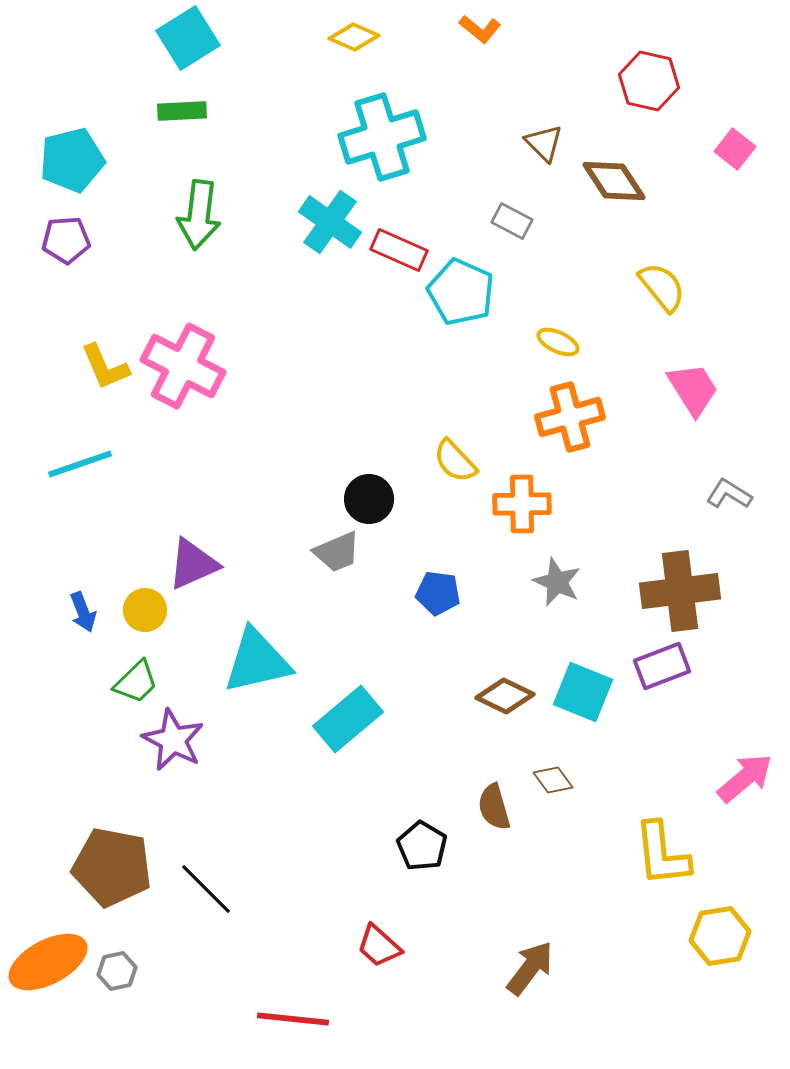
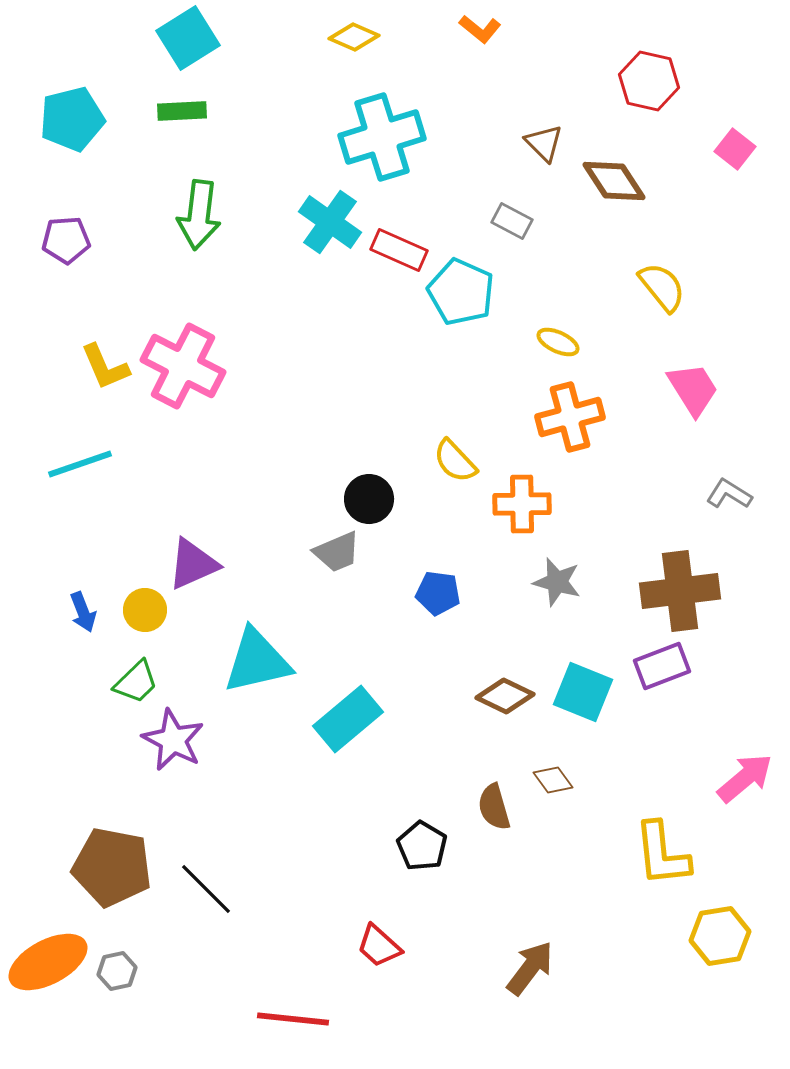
cyan pentagon at (72, 160): moved 41 px up
gray star at (557, 582): rotated 9 degrees counterclockwise
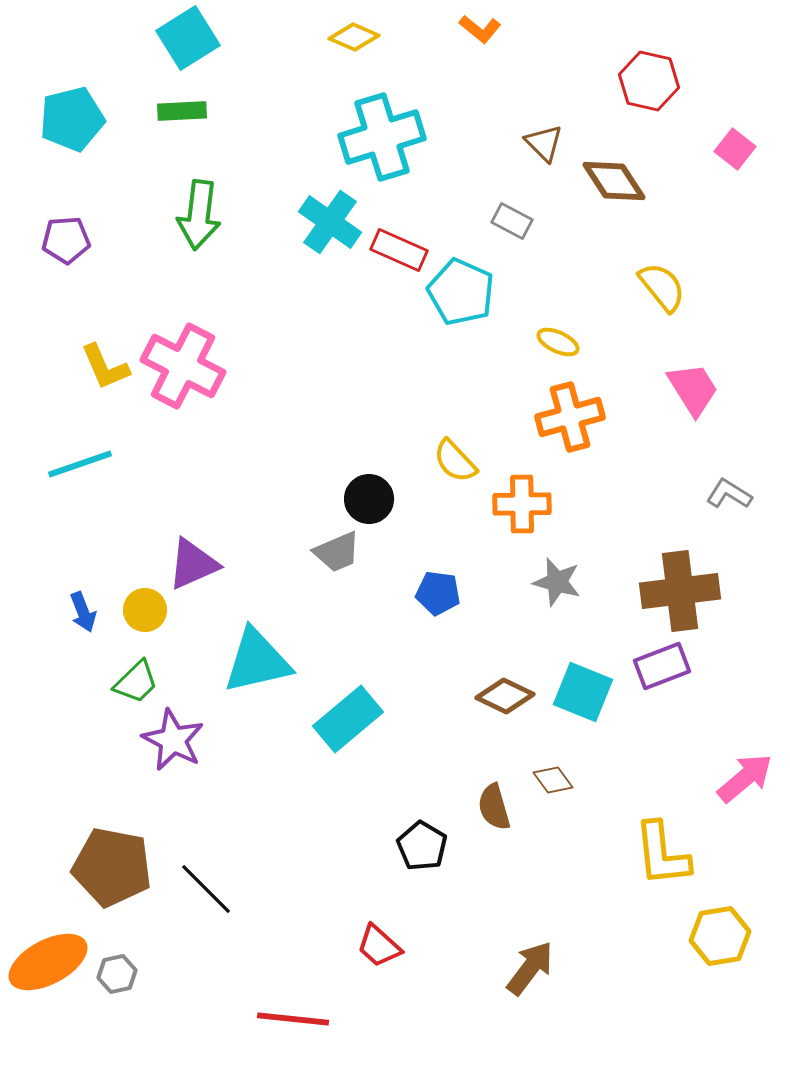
gray hexagon at (117, 971): moved 3 px down
